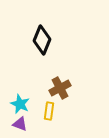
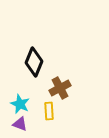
black diamond: moved 8 px left, 22 px down
yellow rectangle: rotated 12 degrees counterclockwise
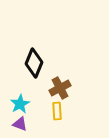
black diamond: moved 1 px down
cyan star: rotated 18 degrees clockwise
yellow rectangle: moved 8 px right
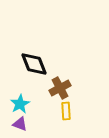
black diamond: moved 1 px down; rotated 44 degrees counterclockwise
yellow rectangle: moved 9 px right
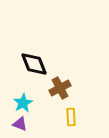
cyan star: moved 3 px right, 1 px up
yellow rectangle: moved 5 px right, 6 px down
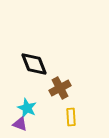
cyan star: moved 4 px right, 5 px down; rotated 18 degrees counterclockwise
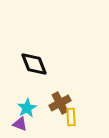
brown cross: moved 15 px down
cyan star: rotated 18 degrees clockwise
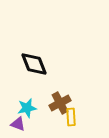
cyan star: rotated 18 degrees clockwise
purple triangle: moved 2 px left
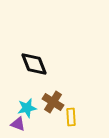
brown cross: moved 7 px left, 1 px up; rotated 30 degrees counterclockwise
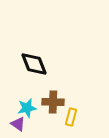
brown cross: rotated 30 degrees counterclockwise
yellow rectangle: rotated 18 degrees clockwise
purple triangle: rotated 14 degrees clockwise
